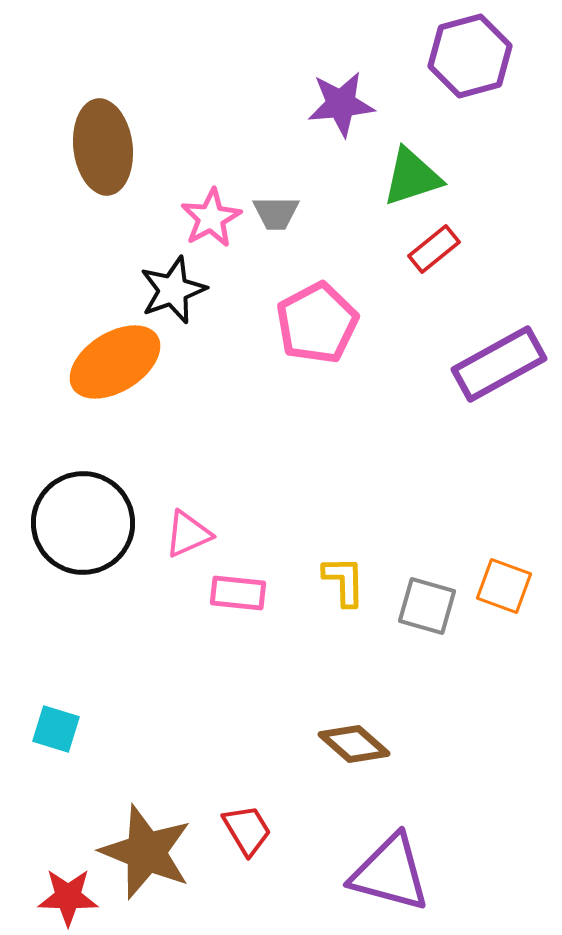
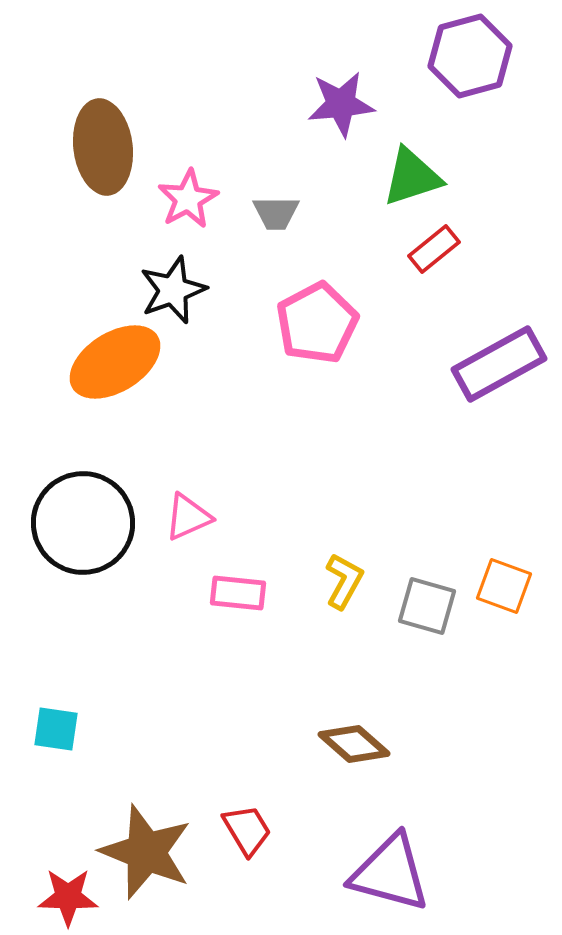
pink star: moved 23 px left, 19 px up
pink triangle: moved 17 px up
yellow L-shape: rotated 30 degrees clockwise
cyan square: rotated 9 degrees counterclockwise
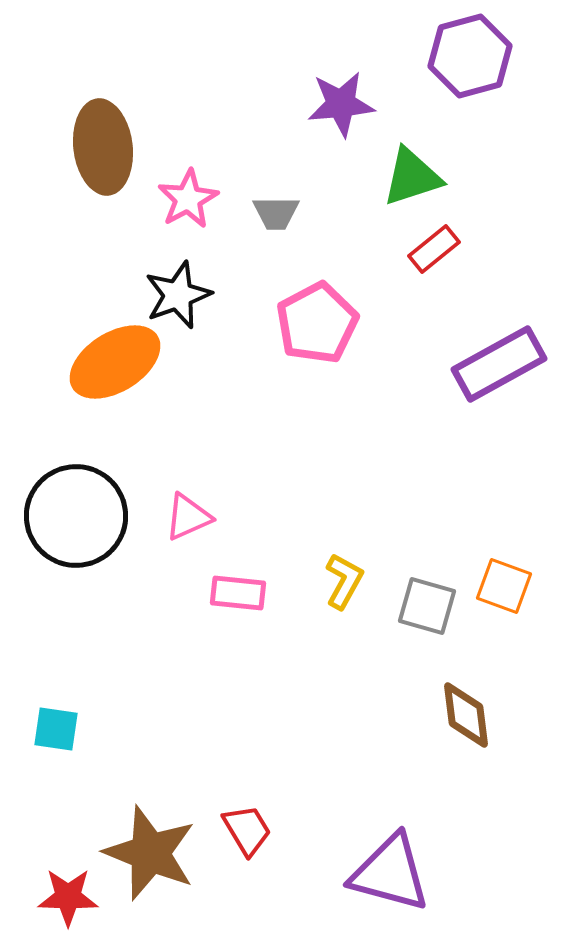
black star: moved 5 px right, 5 px down
black circle: moved 7 px left, 7 px up
brown diamond: moved 112 px right, 29 px up; rotated 42 degrees clockwise
brown star: moved 4 px right, 1 px down
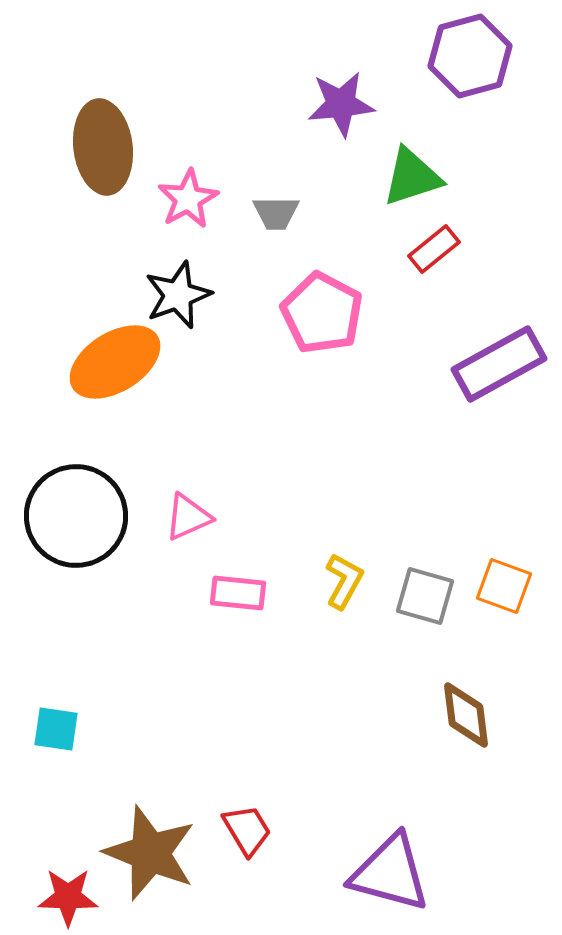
pink pentagon: moved 5 px right, 10 px up; rotated 16 degrees counterclockwise
gray square: moved 2 px left, 10 px up
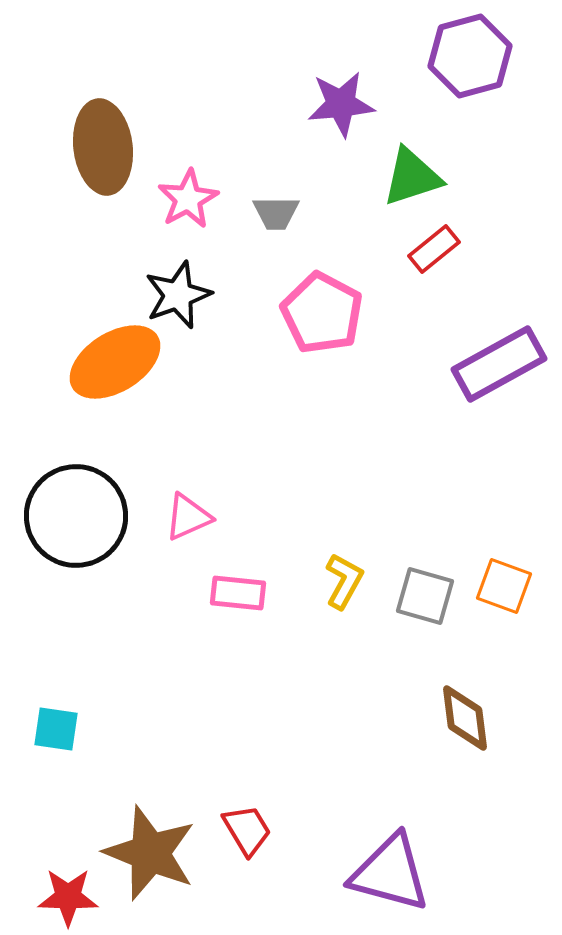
brown diamond: moved 1 px left, 3 px down
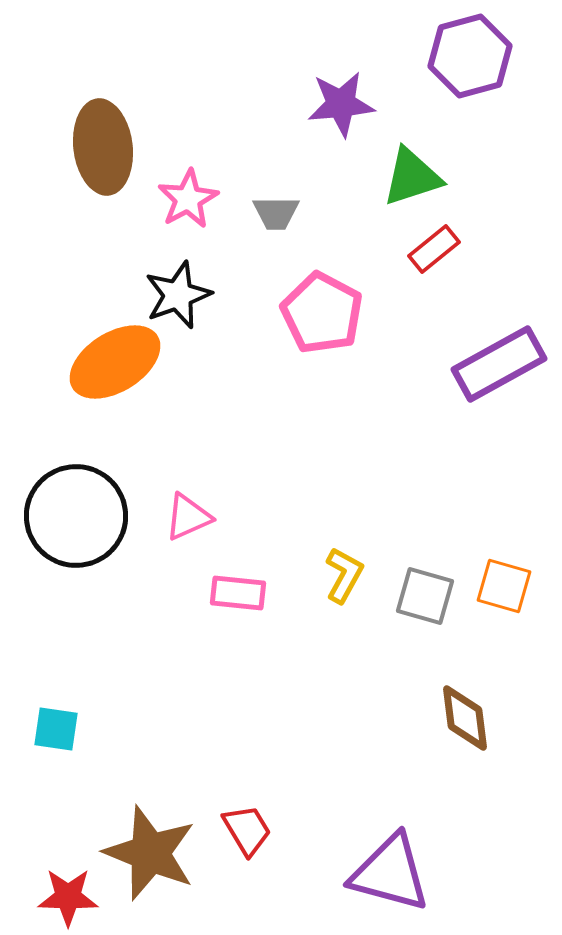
yellow L-shape: moved 6 px up
orange square: rotated 4 degrees counterclockwise
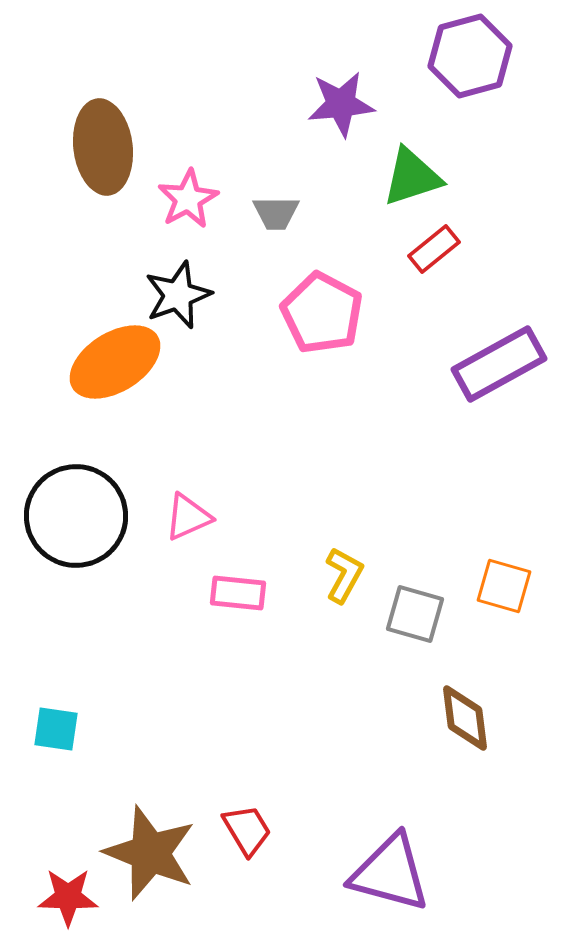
gray square: moved 10 px left, 18 px down
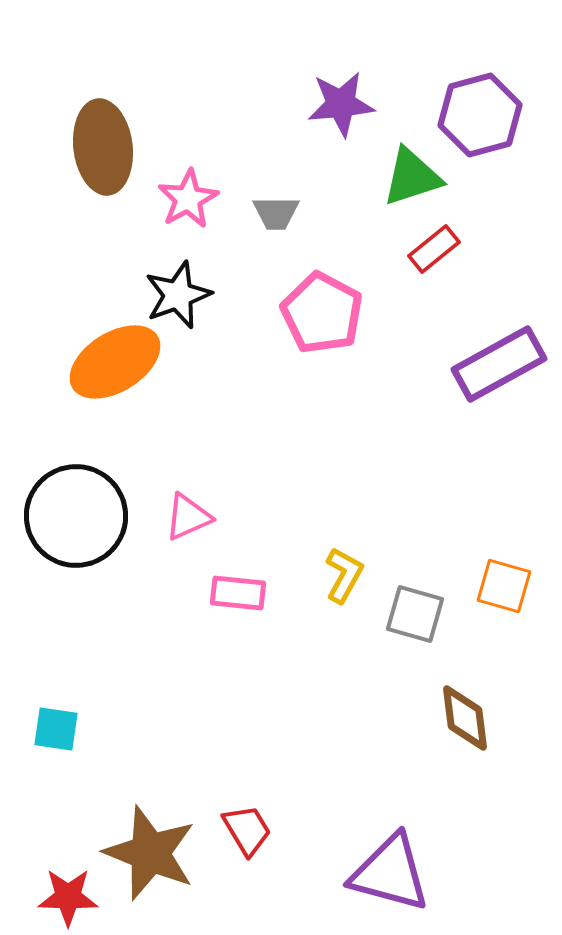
purple hexagon: moved 10 px right, 59 px down
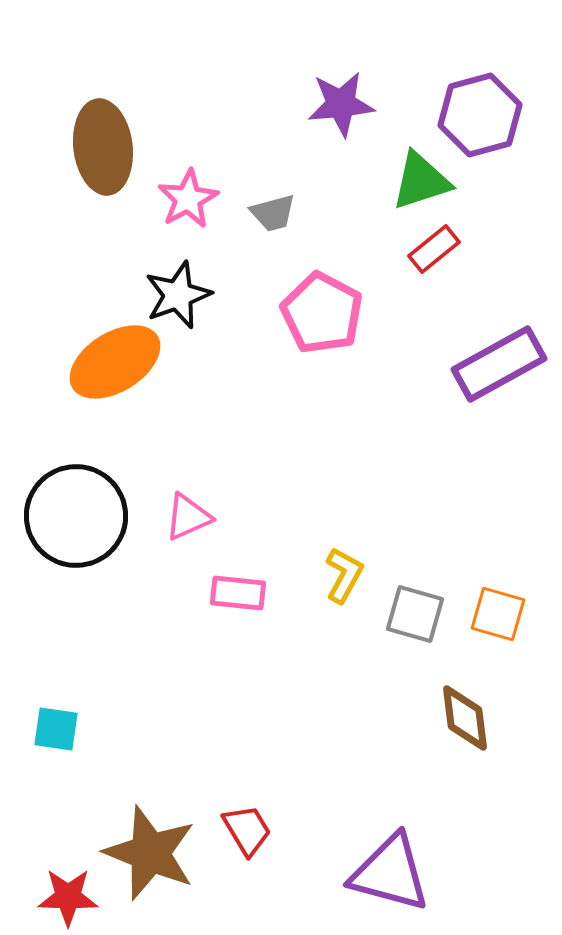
green triangle: moved 9 px right, 4 px down
gray trapezoid: moved 3 px left; rotated 15 degrees counterclockwise
orange square: moved 6 px left, 28 px down
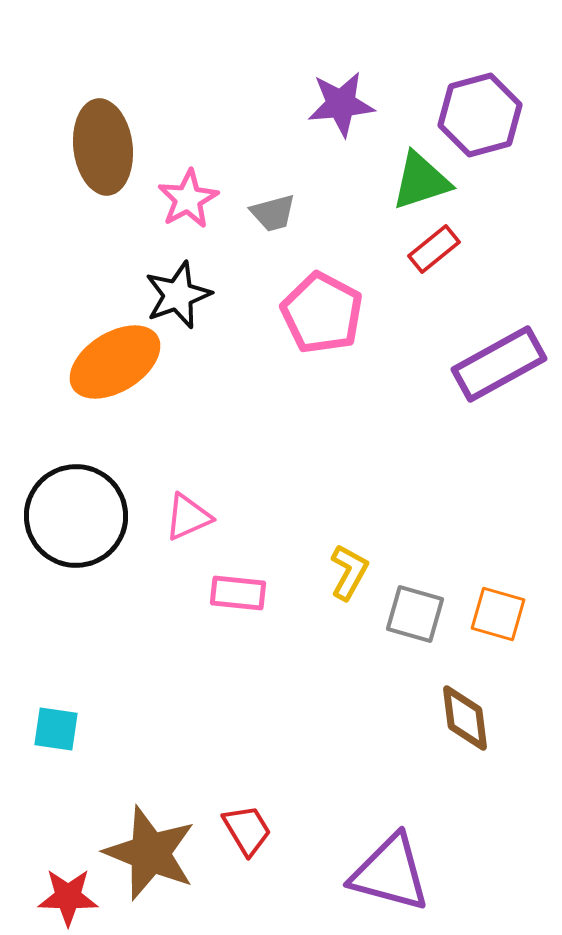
yellow L-shape: moved 5 px right, 3 px up
